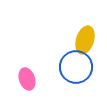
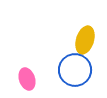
blue circle: moved 1 px left, 3 px down
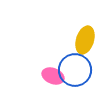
pink ellipse: moved 26 px right, 3 px up; rotated 50 degrees counterclockwise
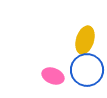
blue circle: moved 12 px right
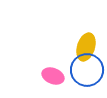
yellow ellipse: moved 1 px right, 7 px down
